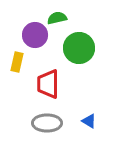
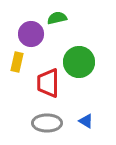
purple circle: moved 4 px left, 1 px up
green circle: moved 14 px down
red trapezoid: moved 1 px up
blue triangle: moved 3 px left
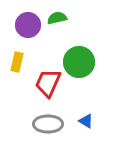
purple circle: moved 3 px left, 9 px up
red trapezoid: rotated 24 degrees clockwise
gray ellipse: moved 1 px right, 1 px down
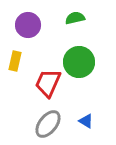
green semicircle: moved 18 px right
yellow rectangle: moved 2 px left, 1 px up
gray ellipse: rotated 52 degrees counterclockwise
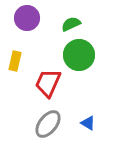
green semicircle: moved 4 px left, 6 px down; rotated 12 degrees counterclockwise
purple circle: moved 1 px left, 7 px up
green circle: moved 7 px up
blue triangle: moved 2 px right, 2 px down
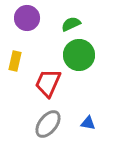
blue triangle: rotated 21 degrees counterclockwise
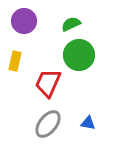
purple circle: moved 3 px left, 3 px down
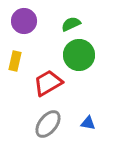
red trapezoid: rotated 36 degrees clockwise
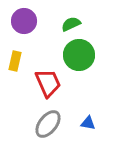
red trapezoid: rotated 96 degrees clockwise
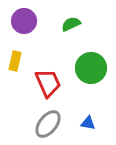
green circle: moved 12 px right, 13 px down
